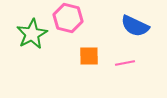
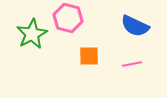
pink line: moved 7 px right, 1 px down
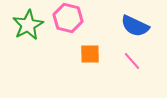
green star: moved 4 px left, 9 px up
orange square: moved 1 px right, 2 px up
pink line: moved 3 px up; rotated 60 degrees clockwise
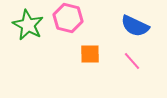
green star: rotated 16 degrees counterclockwise
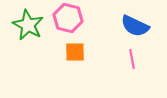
orange square: moved 15 px left, 2 px up
pink line: moved 2 px up; rotated 30 degrees clockwise
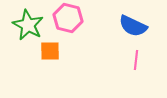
blue semicircle: moved 2 px left
orange square: moved 25 px left, 1 px up
pink line: moved 4 px right, 1 px down; rotated 18 degrees clockwise
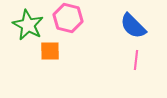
blue semicircle: rotated 20 degrees clockwise
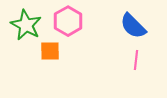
pink hexagon: moved 3 px down; rotated 16 degrees clockwise
green star: moved 2 px left
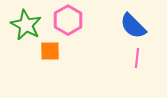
pink hexagon: moved 1 px up
pink line: moved 1 px right, 2 px up
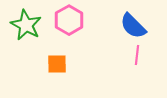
pink hexagon: moved 1 px right
orange square: moved 7 px right, 13 px down
pink line: moved 3 px up
